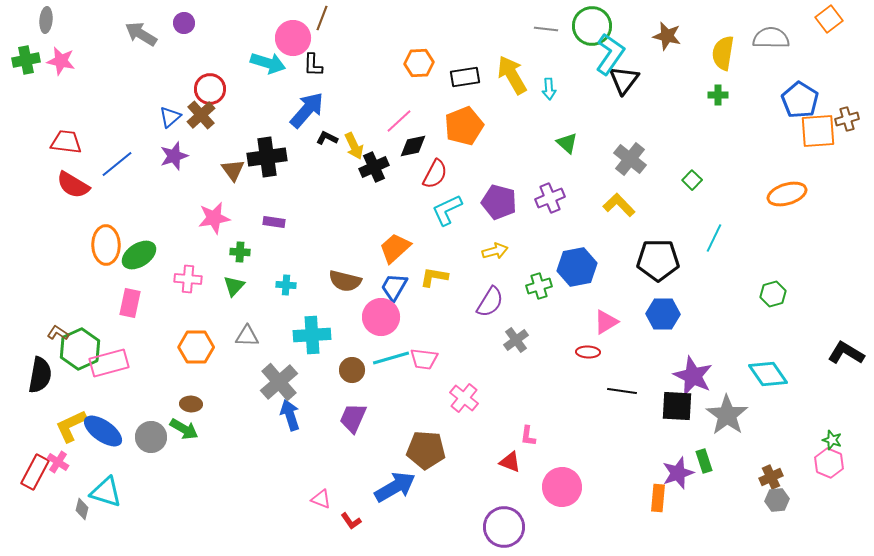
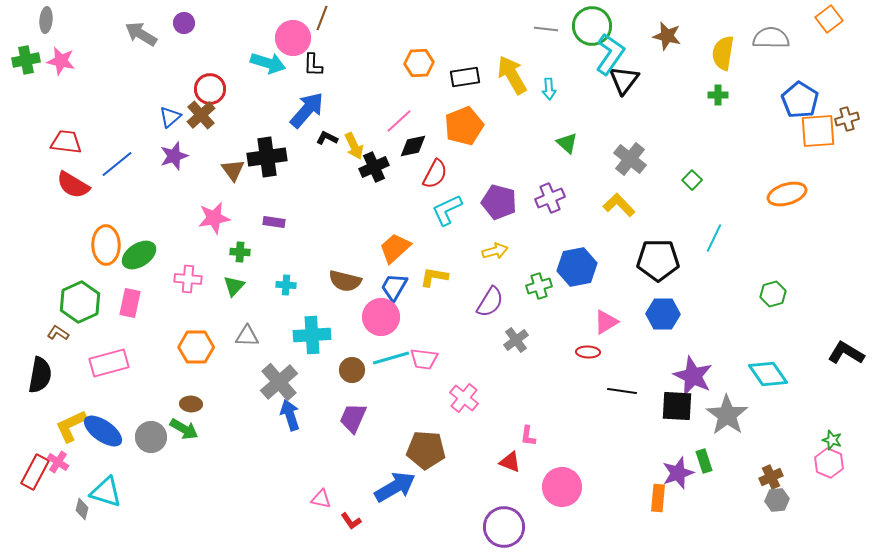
green hexagon at (80, 349): moved 47 px up
pink triangle at (321, 499): rotated 10 degrees counterclockwise
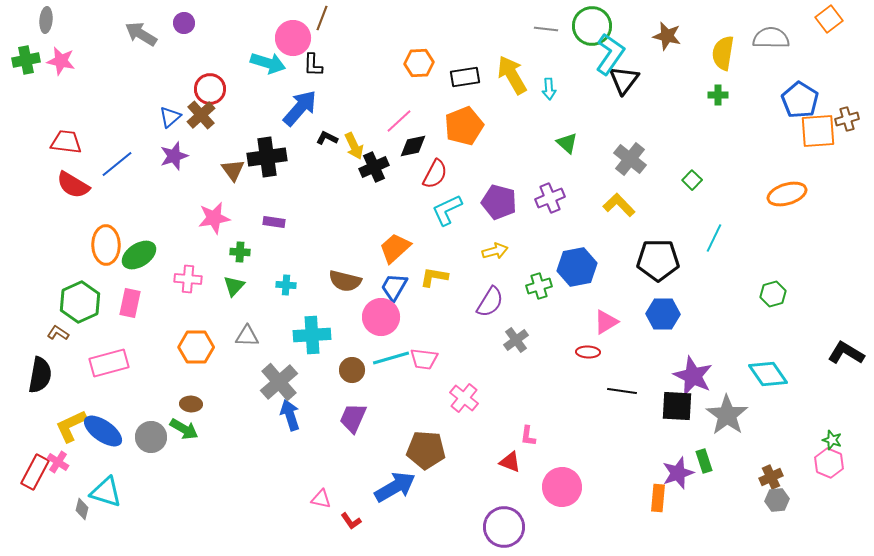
blue arrow at (307, 110): moved 7 px left, 2 px up
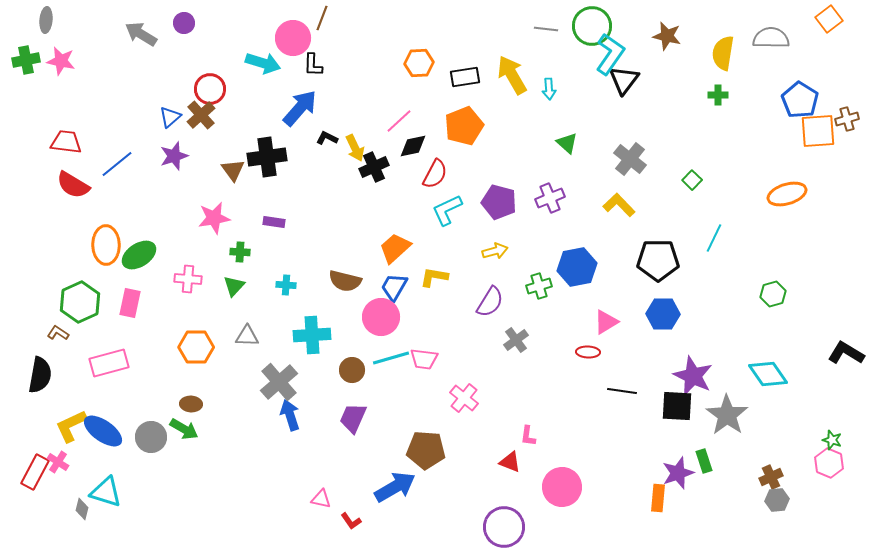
cyan arrow at (268, 63): moved 5 px left
yellow arrow at (354, 146): moved 1 px right, 2 px down
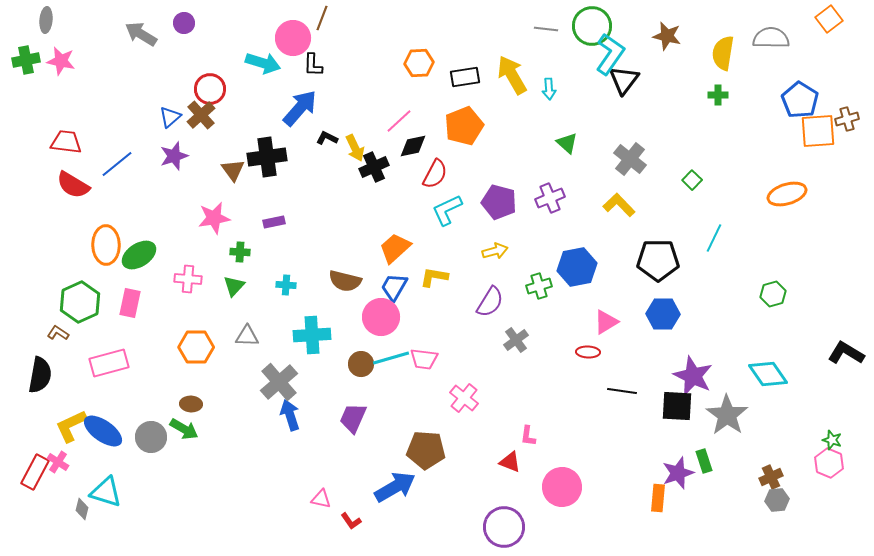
purple rectangle at (274, 222): rotated 20 degrees counterclockwise
brown circle at (352, 370): moved 9 px right, 6 px up
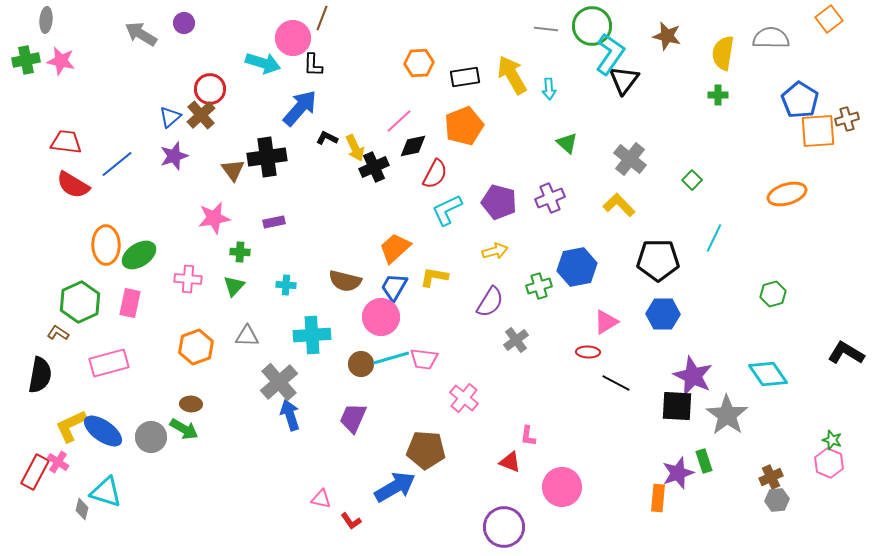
orange hexagon at (196, 347): rotated 20 degrees counterclockwise
black line at (622, 391): moved 6 px left, 8 px up; rotated 20 degrees clockwise
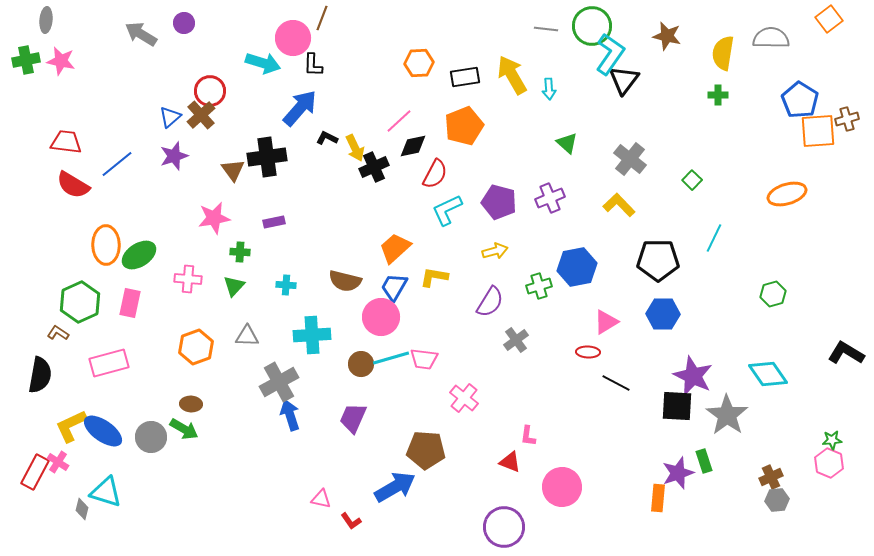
red circle at (210, 89): moved 2 px down
gray cross at (279, 382): rotated 12 degrees clockwise
green star at (832, 440): rotated 24 degrees counterclockwise
